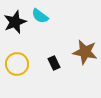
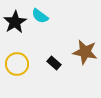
black star: rotated 10 degrees counterclockwise
black rectangle: rotated 24 degrees counterclockwise
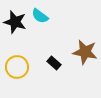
black star: rotated 25 degrees counterclockwise
yellow circle: moved 3 px down
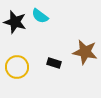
black rectangle: rotated 24 degrees counterclockwise
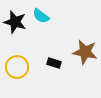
cyan semicircle: moved 1 px right
